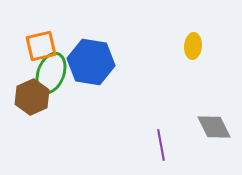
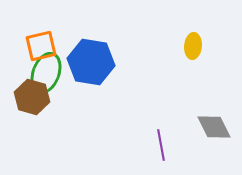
green ellipse: moved 5 px left
brown hexagon: rotated 20 degrees counterclockwise
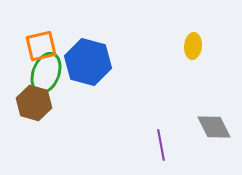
blue hexagon: moved 3 px left; rotated 6 degrees clockwise
brown hexagon: moved 2 px right, 6 px down
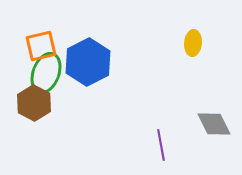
yellow ellipse: moved 3 px up
blue hexagon: rotated 18 degrees clockwise
brown hexagon: rotated 12 degrees clockwise
gray diamond: moved 3 px up
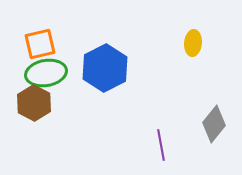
orange square: moved 1 px left, 2 px up
blue hexagon: moved 17 px right, 6 px down
green ellipse: rotated 60 degrees clockwise
gray diamond: rotated 66 degrees clockwise
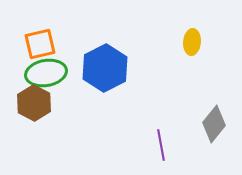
yellow ellipse: moved 1 px left, 1 px up
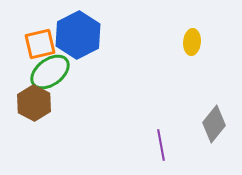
blue hexagon: moved 27 px left, 33 px up
green ellipse: moved 4 px right, 1 px up; rotated 27 degrees counterclockwise
